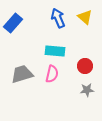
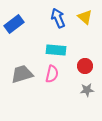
blue rectangle: moved 1 px right, 1 px down; rotated 12 degrees clockwise
cyan rectangle: moved 1 px right, 1 px up
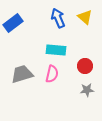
blue rectangle: moved 1 px left, 1 px up
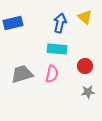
blue arrow: moved 2 px right, 5 px down; rotated 36 degrees clockwise
blue rectangle: rotated 24 degrees clockwise
cyan rectangle: moved 1 px right, 1 px up
gray star: moved 1 px right, 2 px down
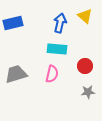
yellow triangle: moved 1 px up
gray trapezoid: moved 6 px left
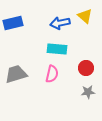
blue arrow: rotated 114 degrees counterclockwise
red circle: moved 1 px right, 2 px down
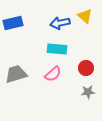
pink semicircle: moved 1 px right; rotated 36 degrees clockwise
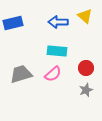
blue arrow: moved 2 px left, 1 px up; rotated 12 degrees clockwise
cyan rectangle: moved 2 px down
gray trapezoid: moved 5 px right
gray star: moved 2 px left, 2 px up; rotated 16 degrees counterclockwise
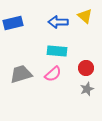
gray star: moved 1 px right, 1 px up
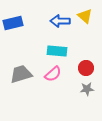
blue arrow: moved 2 px right, 1 px up
gray star: rotated 16 degrees clockwise
